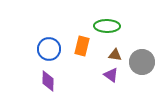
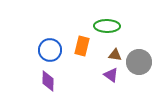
blue circle: moved 1 px right, 1 px down
gray circle: moved 3 px left
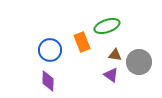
green ellipse: rotated 20 degrees counterclockwise
orange rectangle: moved 4 px up; rotated 36 degrees counterclockwise
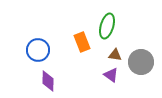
green ellipse: rotated 55 degrees counterclockwise
blue circle: moved 12 px left
gray circle: moved 2 px right
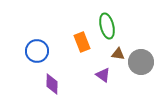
green ellipse: rotated 30 degrees counterclockwise
blue circle: moved 1 px left, 1 px down
brown triangle: moved 3 px right, 1 px up
purple triangle: moved 8 px left
purple diamond: moved 4 px right, 3 px down
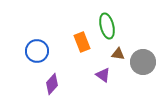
gray circle: moved 2 px right
purple diamond: rotated 40 degrees clockwise
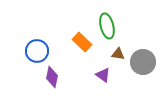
orange rectangle: rotated 24 degrees counterclockwise
purple diamond: moved 7 px up; rotated 30 degrees counterclockwise
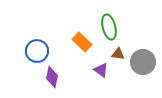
green ellipse: moved 2 px right, 1 px down
purple triangle: moved 2 px left, 5 px up
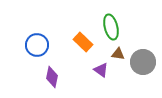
green ellipse: moved 2 px right
orange rectangle: moved 1 px right
blue circle: moved 6 px up
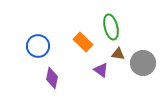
blue circle: moved 1 px right, 1 px down
gray circle: moved 1 px down
purple diamond: moved 1 px down
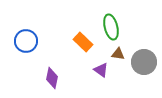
blue circle: moved 12 px left, 5 px up
gray circle: moved 1 px right, 1 px up
